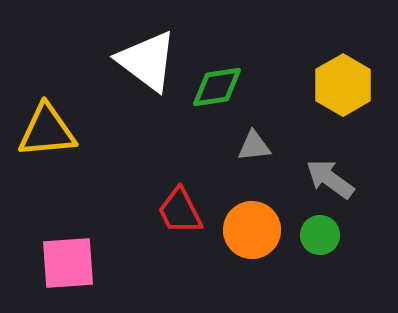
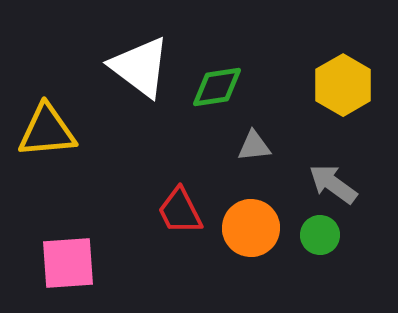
white triangle: moved 7 px left, 6 px down
gray arrow: moved 3 px right, 5 px down
orange circle: moved 1 px left, 2 px up
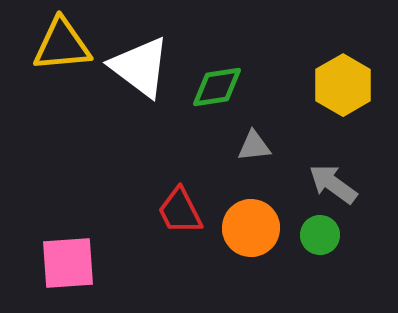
yellow triangle: moved 15 px right, 86 px up
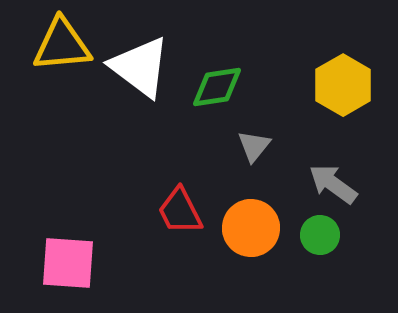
gray triangle: rotated 45 degrees counterclockwise
pink square: rotated 8 degrees clockwise
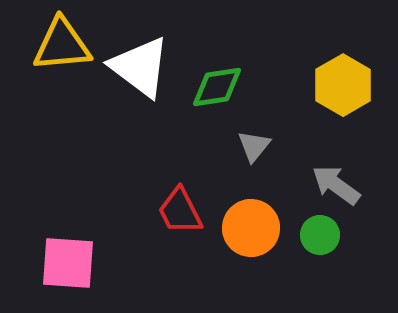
gray arrow: moved 3 px right, 1 px down
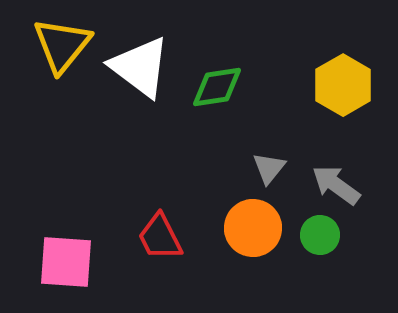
yellow triangle: rotated 46 degrees counterclockwise
gray triangle: moved 15 px right, 22 px down
red trapezoid: moved 20 px left, 26 px down
orange circle: moved 2 px right
pink square: moved 2 px left, 1 px up
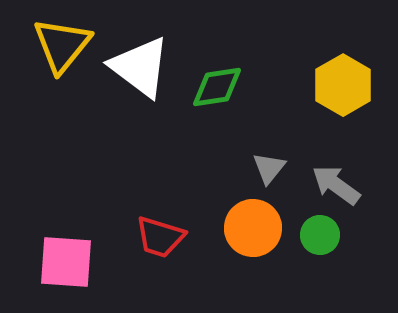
red trapezoid: rotated 46 degrees counterclockwise
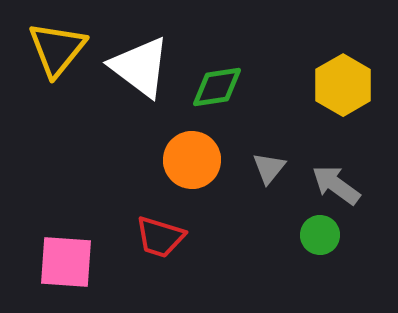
yellow triangle: moved 5 px left, 4 px down
orange circle: moved 61 px left, 68 px up
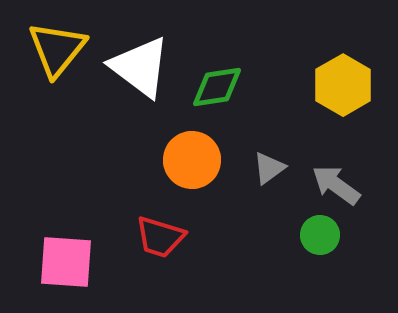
gray triangle: rotated 15 degrees clockwise
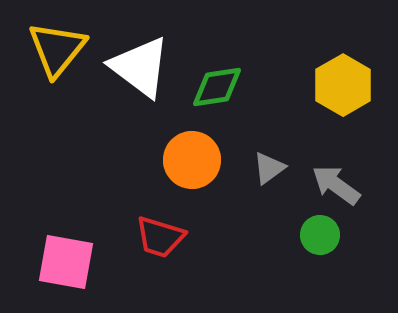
pink square: rotated 6 degrees clockwise
